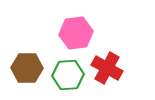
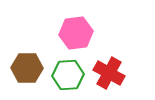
red cross: moved 2 px right, 5 px down
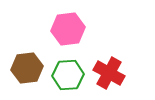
pink hexagon: moved 8 px left, 4 px up
brown hexagon: rotated 8 degrees counterclockwise
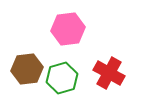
brown hexagon: moved 1 px down
green hexagon: moved 6 px left, 3 px down; rotated 12 degrees counterclockwise
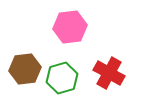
pink hexagon: moved 2 px right, 2 px up
brown hexagon: moved 2 px left
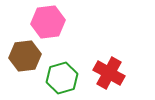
pink hexagon: moved 22 px left, 5 px up
brown hexagon: moved 13 px up
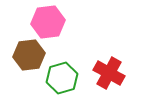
brown hexagon: moved 4 px right, 1 px up
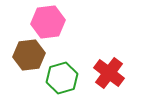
red cross: rotated 8 degrees clockwise
